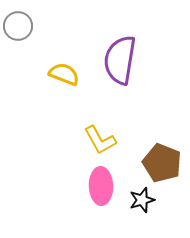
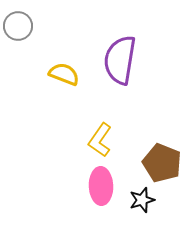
yellow L-shape: rotated 64 degrees clockwise
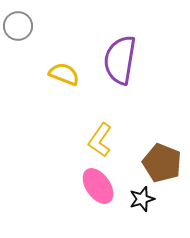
pink ellipse: moved 3 px left; rotated 33 degrees counterclockwise
black star: moved 1 px up
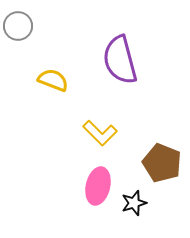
purple semicircle: rotated 24 degrees counterclockwise
yellow semicircle: moved 11 px left, 6 px down
yellow L-shape: moved 7 px up; rotated 80 degrees counterclockwise
pink ellipse: rotated 48 degrees clockwise
black star: moved 8 px left, 4 px down
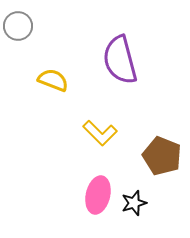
brown pentagon: moved 7 px up
pink ellipse: moved 9 px down
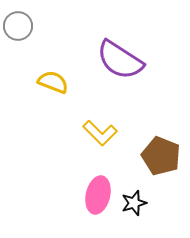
purple semicircle: rotated 42 degrees counterclockwise
yellow semicircle: moved 2 px down
brown pentagon: moved 1 px left
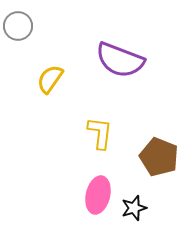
purple semicircle: rotated 12 degrees counterclockwise
yellow semicircle: moved 3 px left, 3 px up; rotated 76 degrees counterclockwise
yellow L-shape: rotated 128 degrees counterclockwise
brown pentagon: moved 2 px left, 1 px down
black star: moved 5 px down
